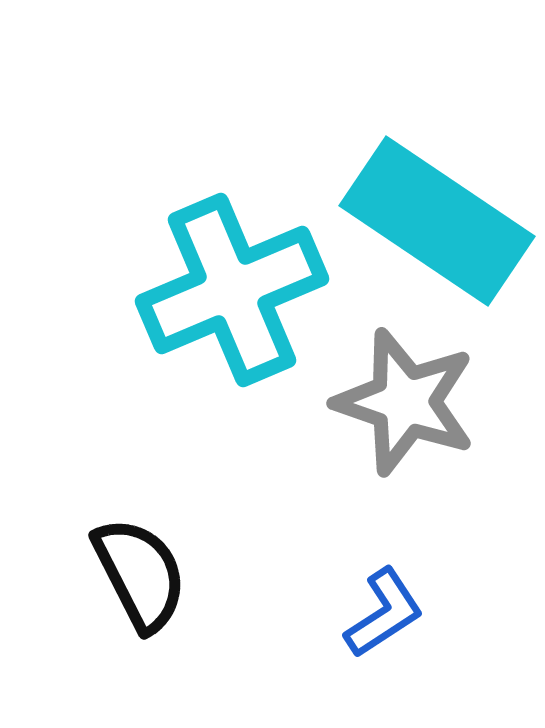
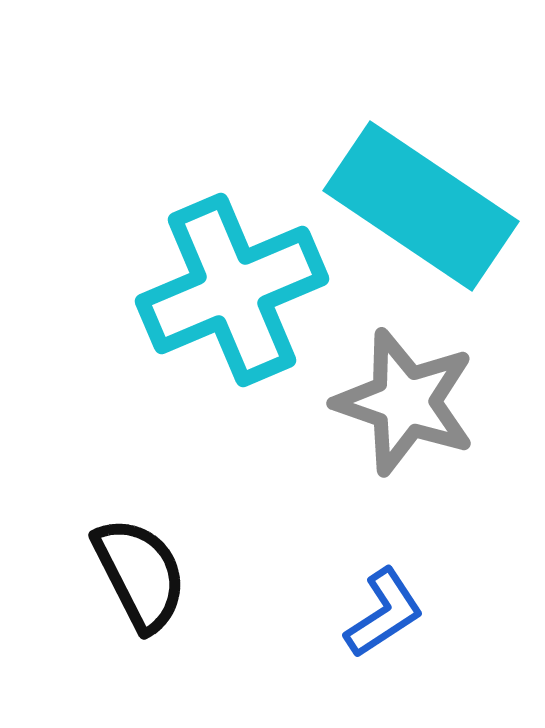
cyan rectangle: moved 16 px left, 15 px up
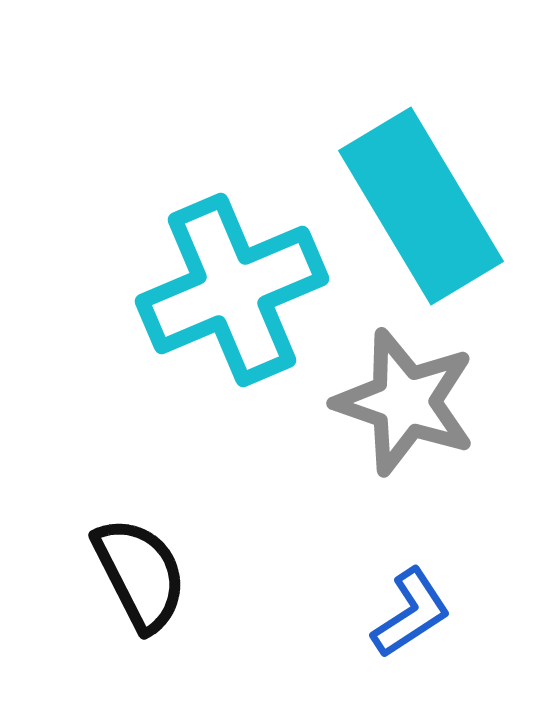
cyan rectangle: rotated 25 degrees clockwise
blue L-shape: moved 27 px right
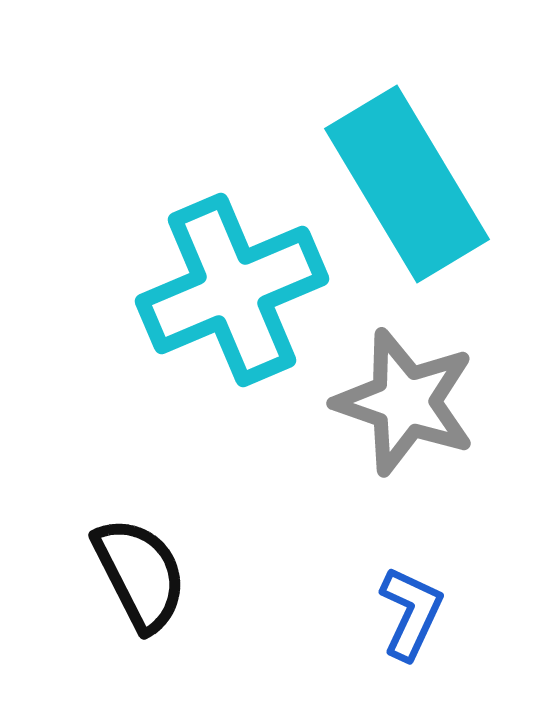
cyan rectangle: moved 14 px left, 22 px up
blue L-shape: rotated 32 degrees counterclockwise
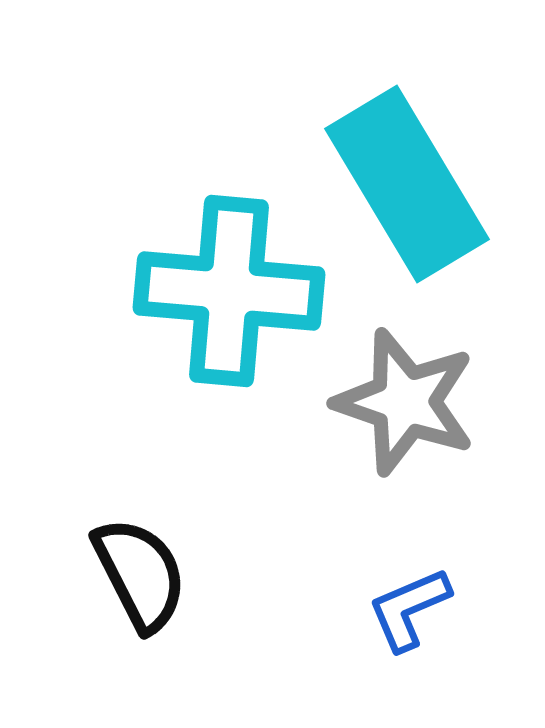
cyan cross: moved 3 px left, 1 px down; rotated 28 degrees clockwise
blue L-shape: moved 2 px left, 4 px up; rotated 138 degrees counterclockwise
